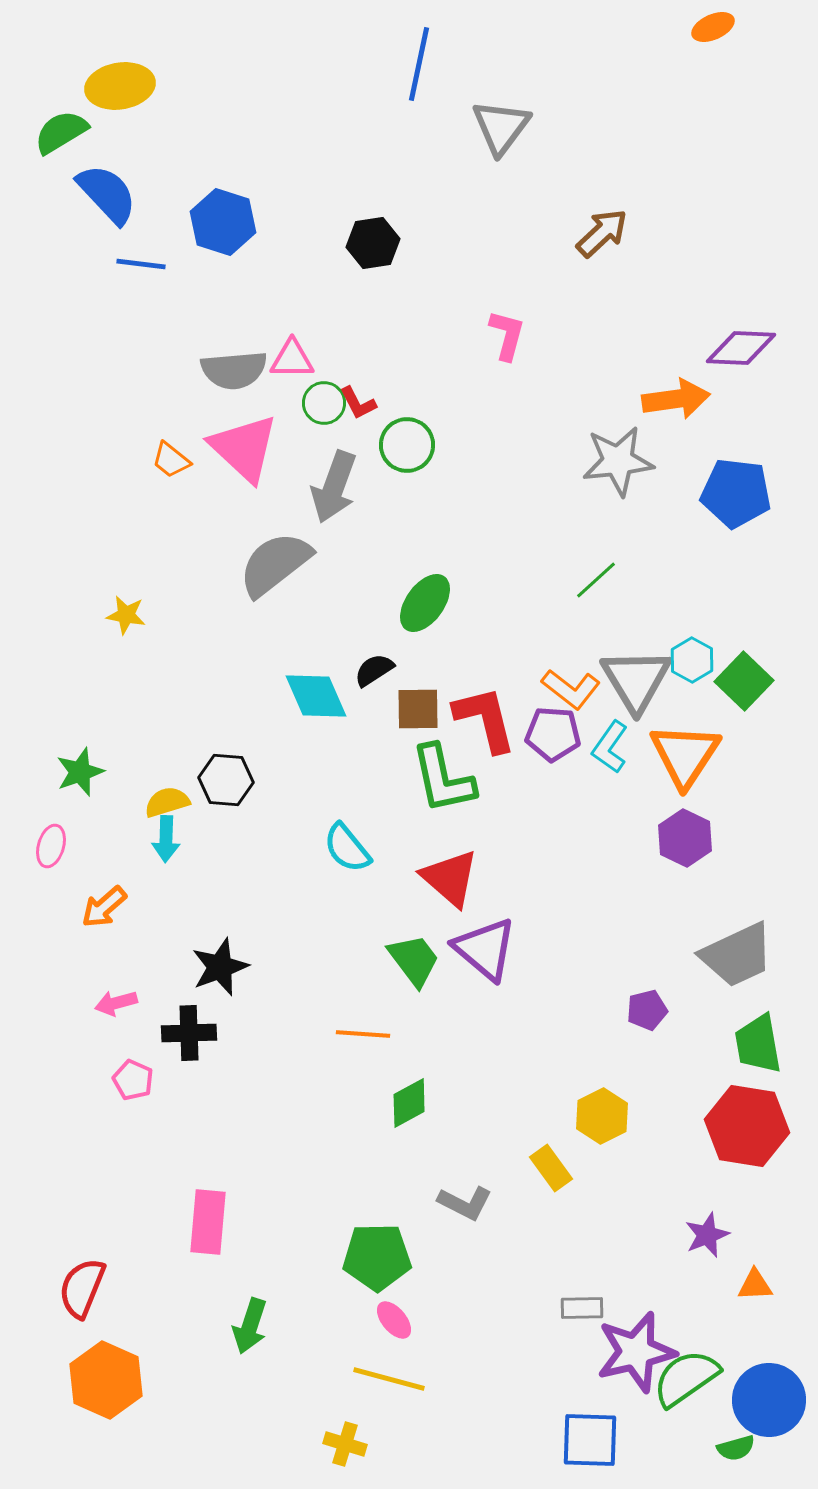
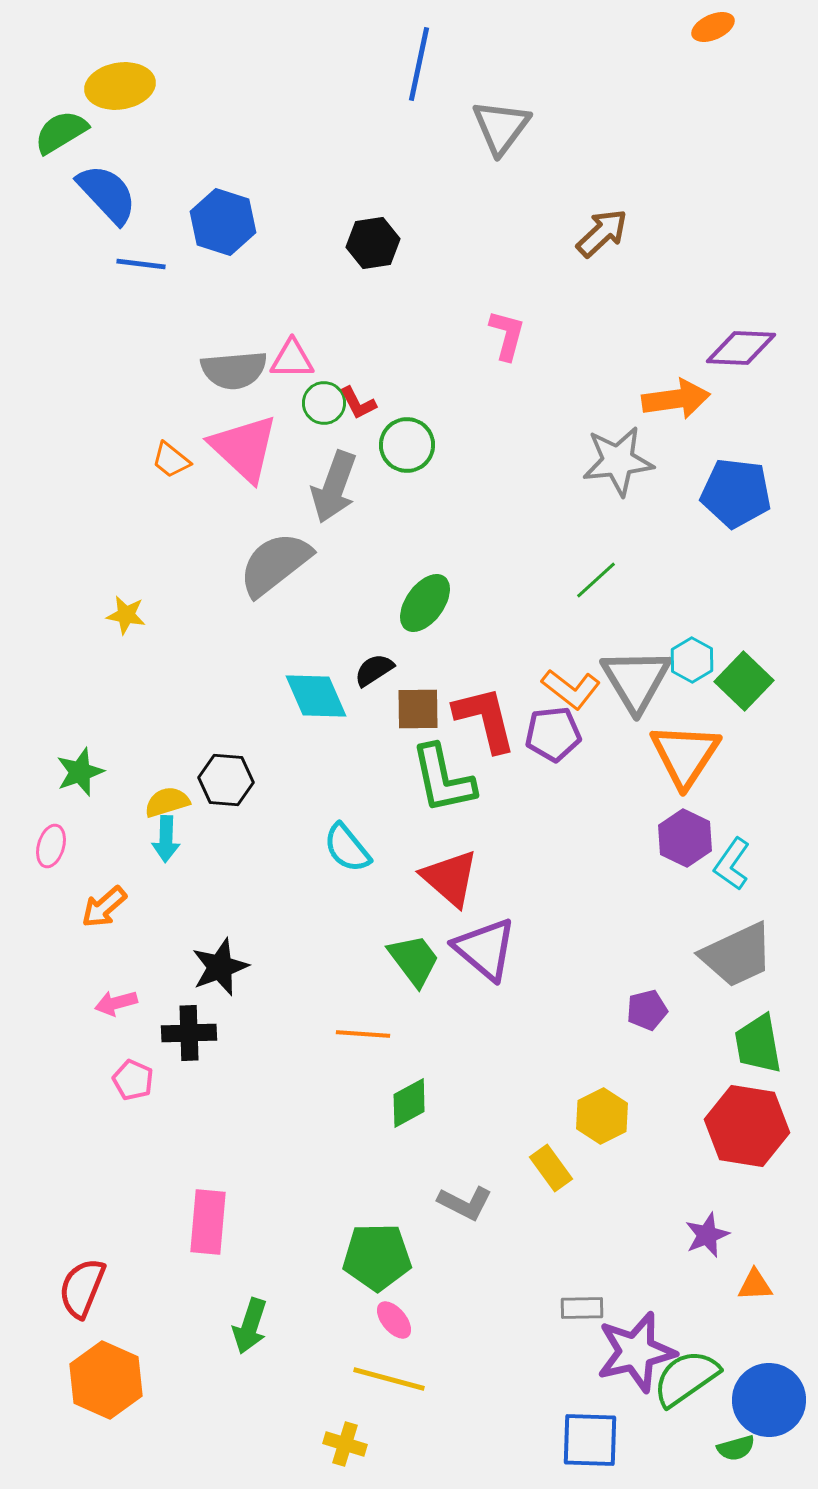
purple pentagon at (553, 734): rotated 10 degrees counterclockwise
cyan L-shape at (610, 747): moved 122 px right, 117 px down
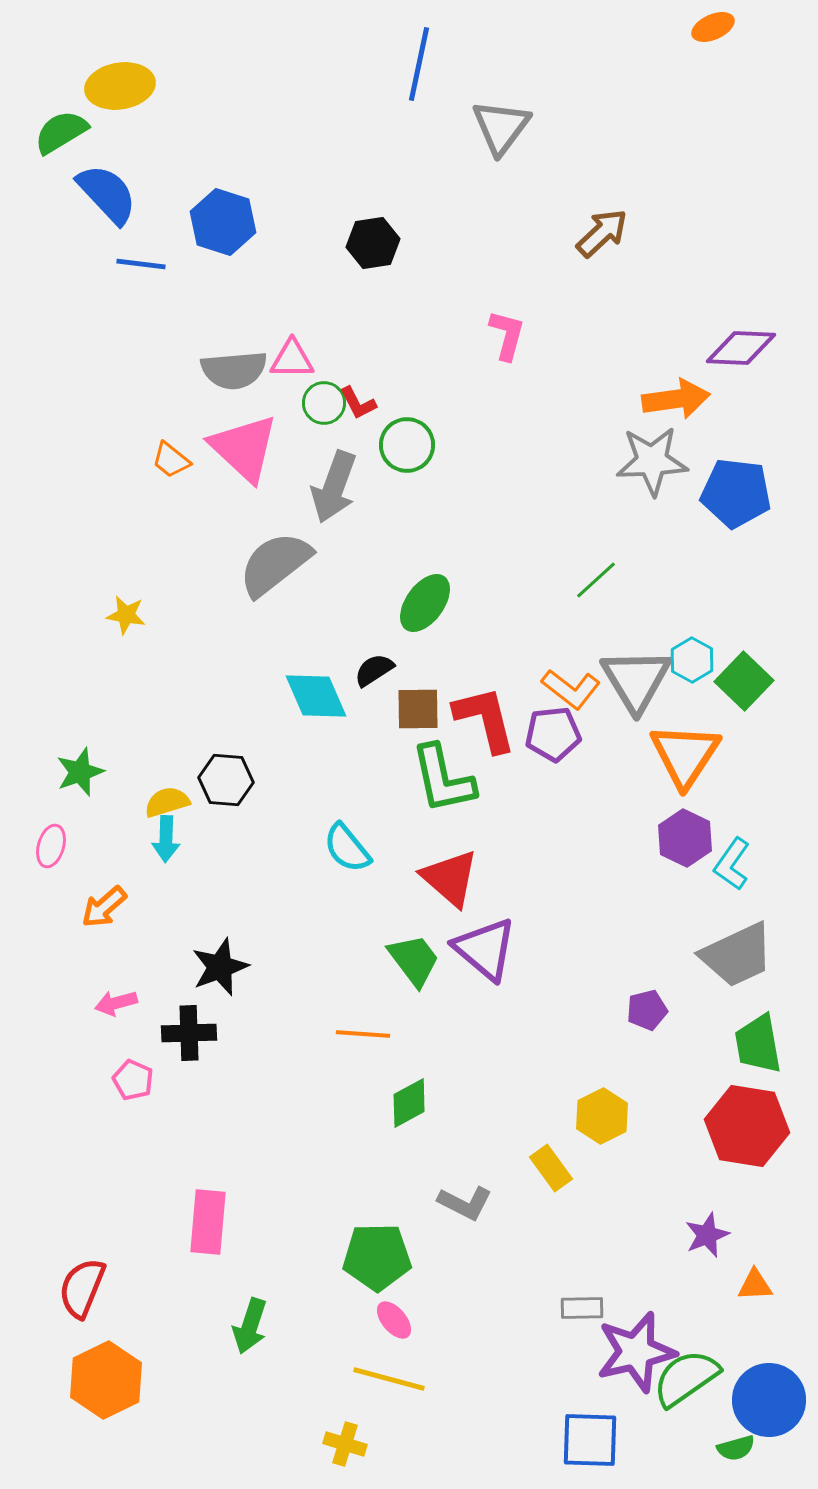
gray star at (618, 461): moved 34 px right; rotated 4 degrees clockwise
orange hexagon at (106, 1380): rotated 10 degrees clockwise
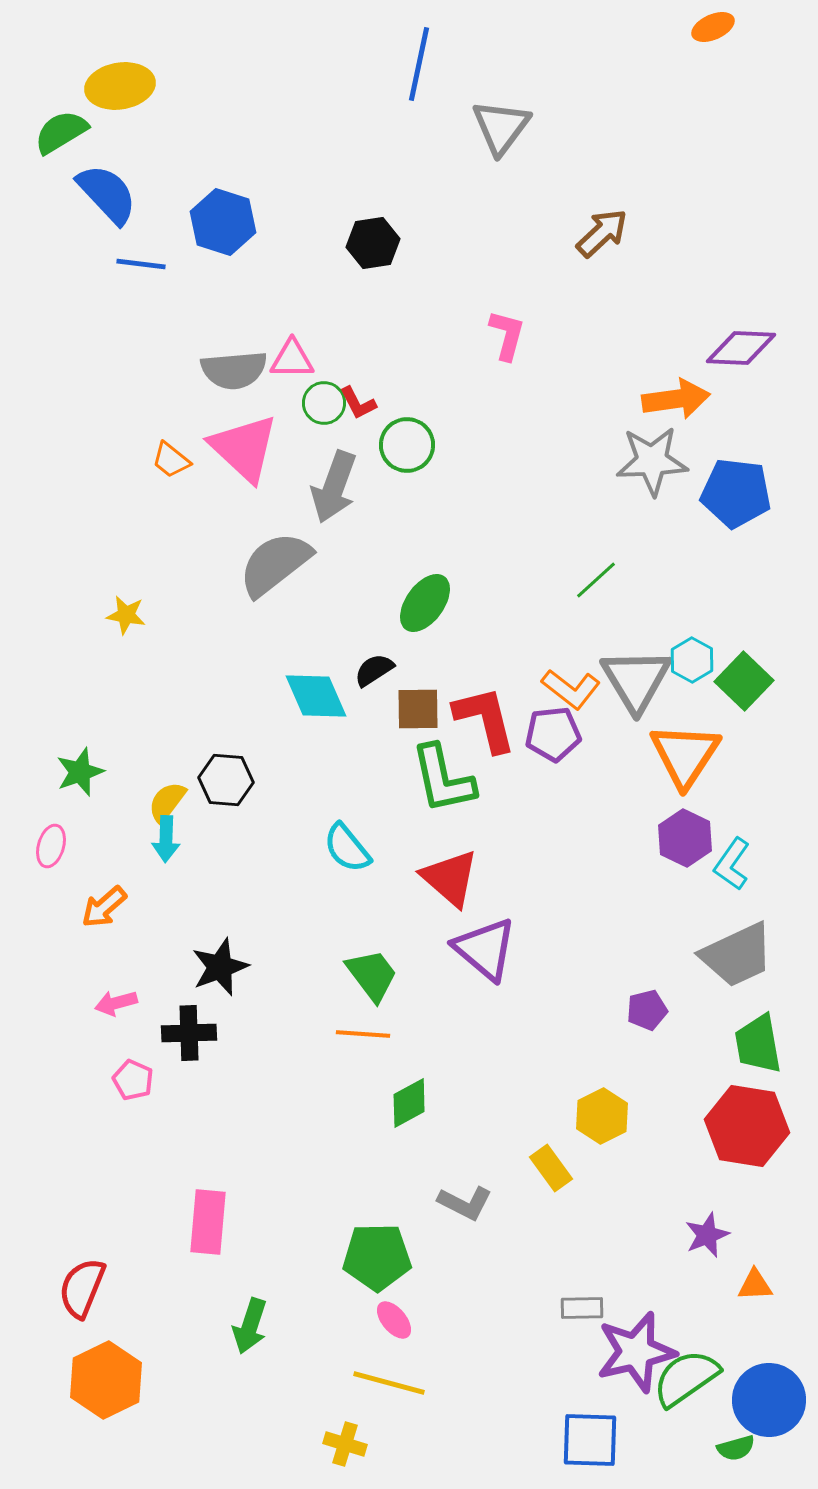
yellow semicircle at (167, 802): rotated 36 degrees counterclockwise
green trapezoid at (414, 960): moved 42 px left, 15 px down
yellow line at (389, 1379): moved 4 px down
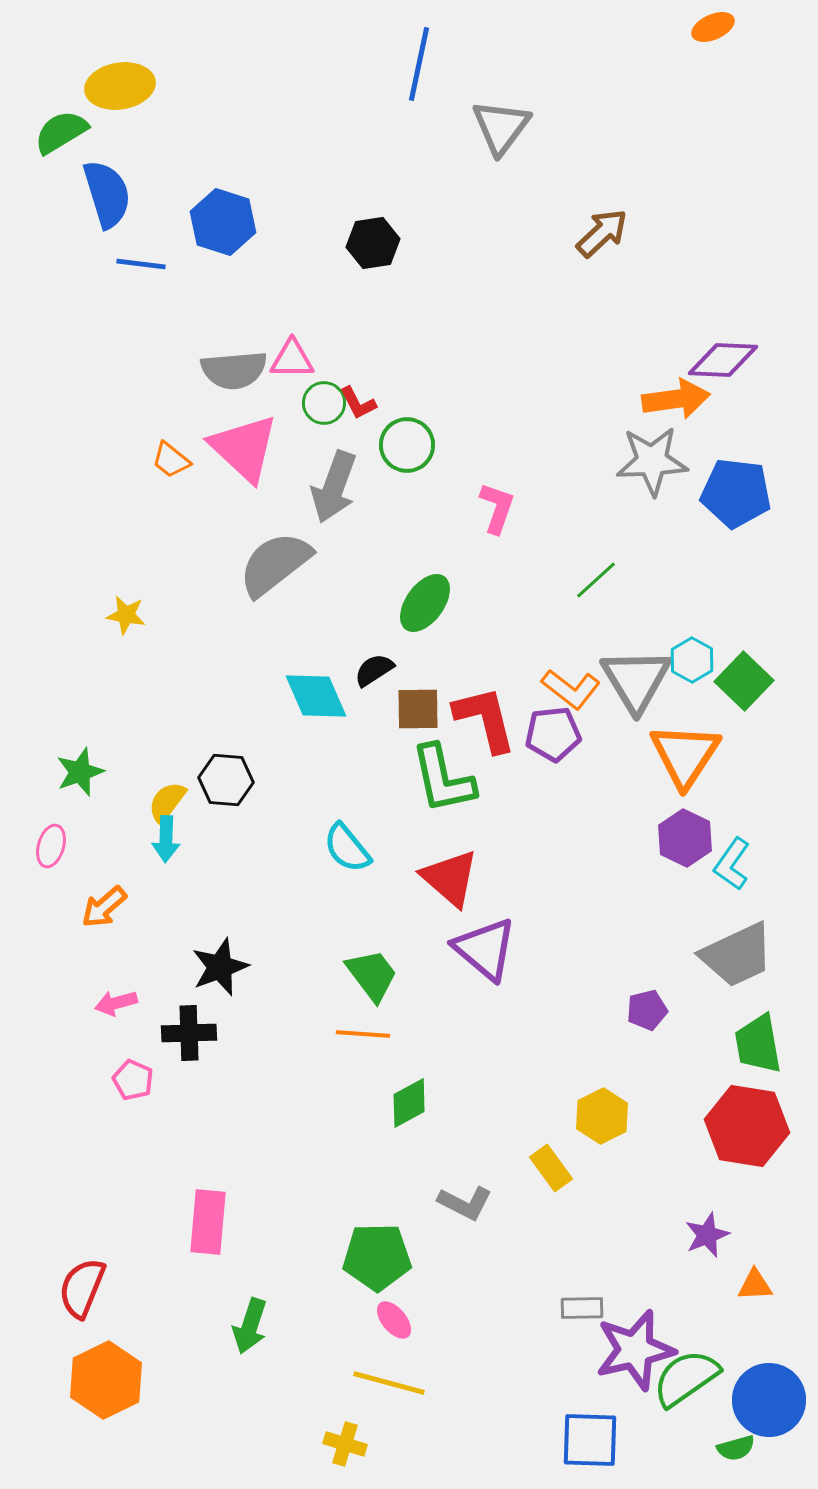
blue semicircle at (107, 194): rotated 26 degrees clockwise
pink L-shape at (507, 335): moved 10 px left, 173 px down; rotated 4 degrees clockwise
purple diamond at (741, 348): moved 18 px left, 12 px down
purple star at (636, 1352): moved 1 px left, 2 px up
